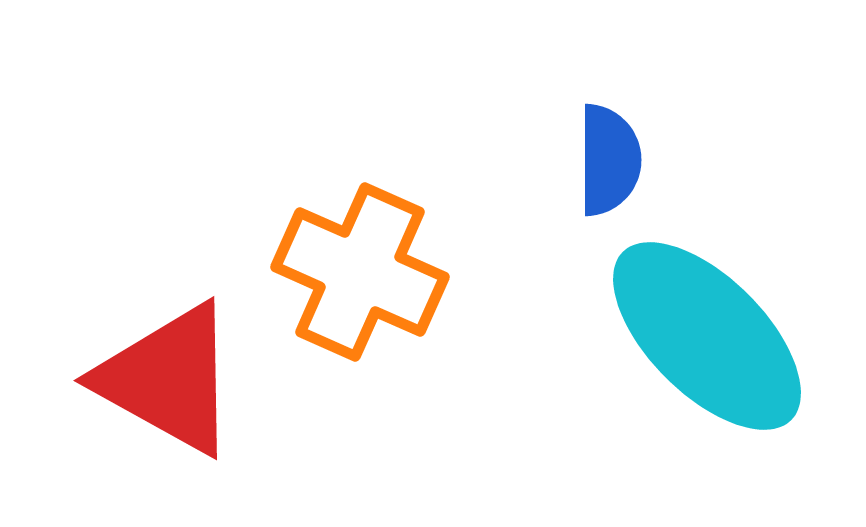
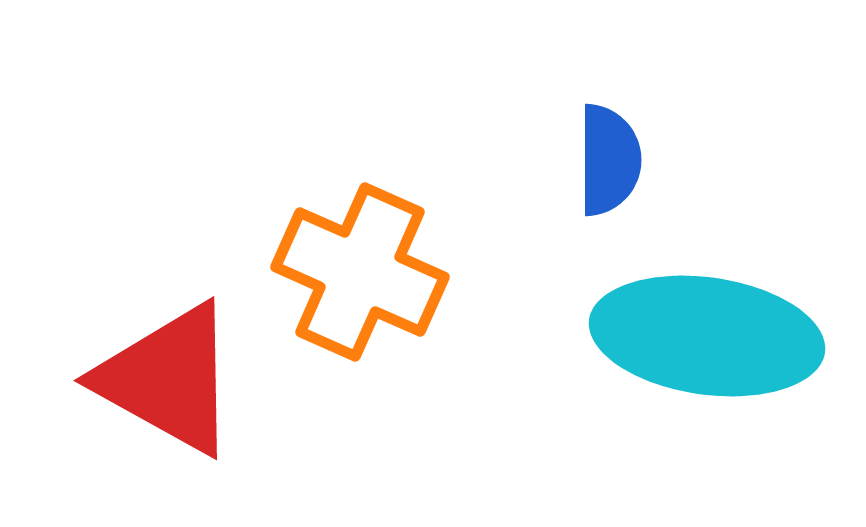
cyan ellipse: rotated 37 degrees counterclockwise
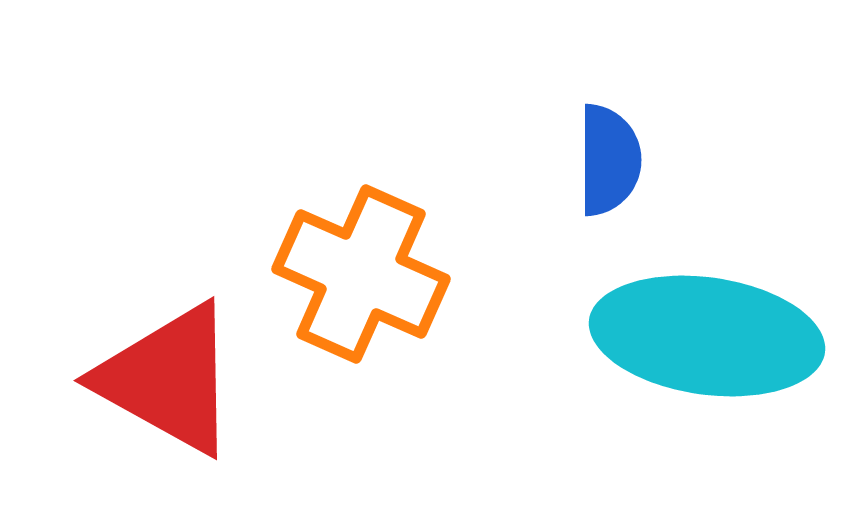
orange cross: moved 1 px right, 2 px down
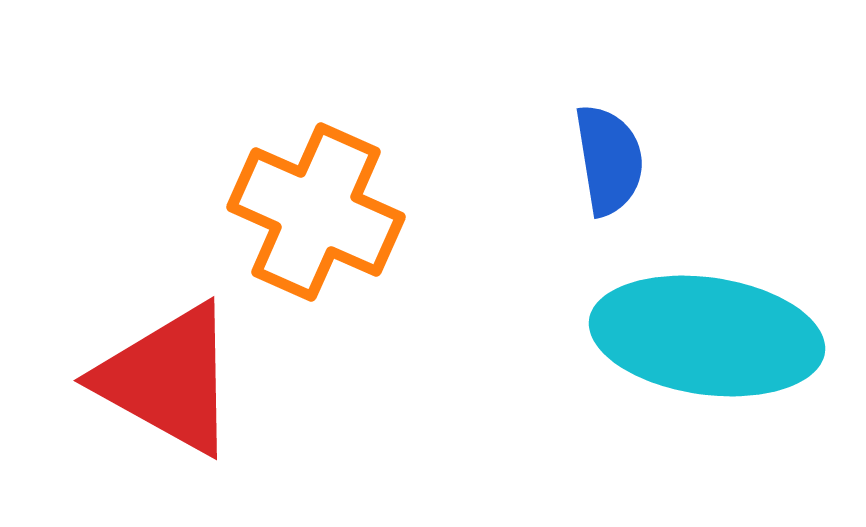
blue semicircle: rotated 9 degrees counterclockwise
orange cross: moved 45 px left, 62 px up
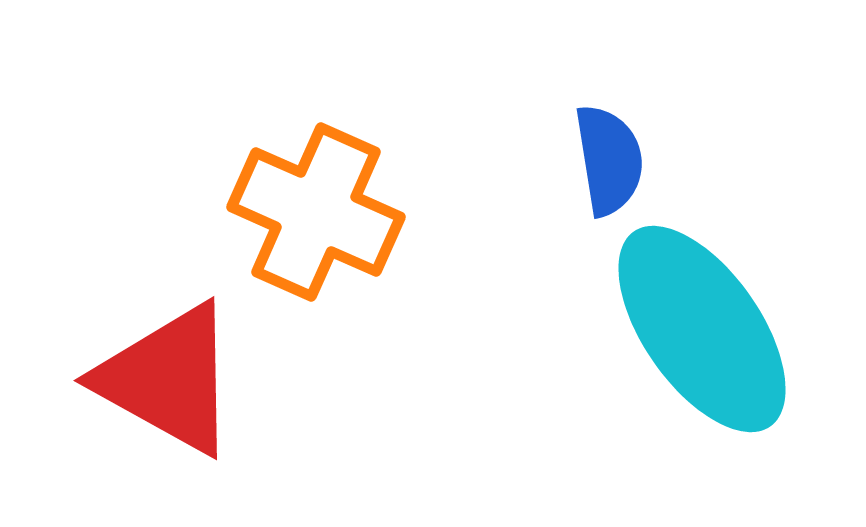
cyan ellipse: moved 5 px left, 7 px up; rotated 47 degrees clockwise
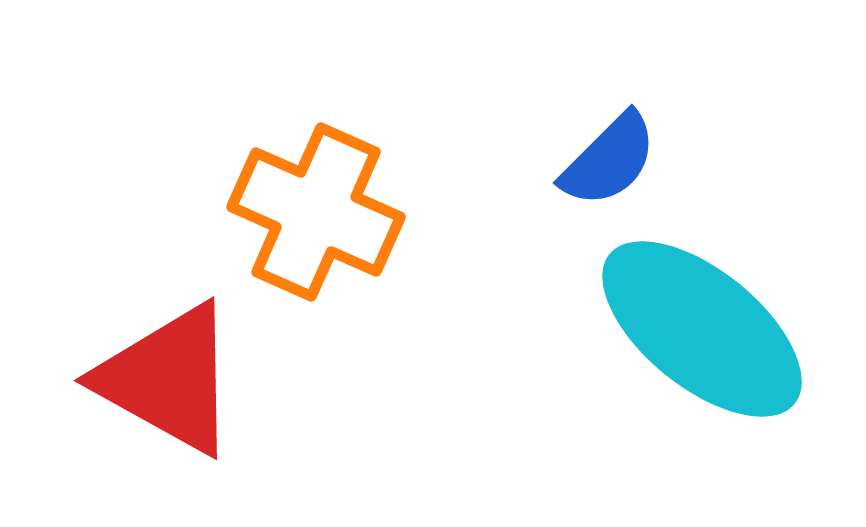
blue semicircle: rotated 54 degrees clockwise
cyan ellipse: rotated 16 degrees counterclockwise
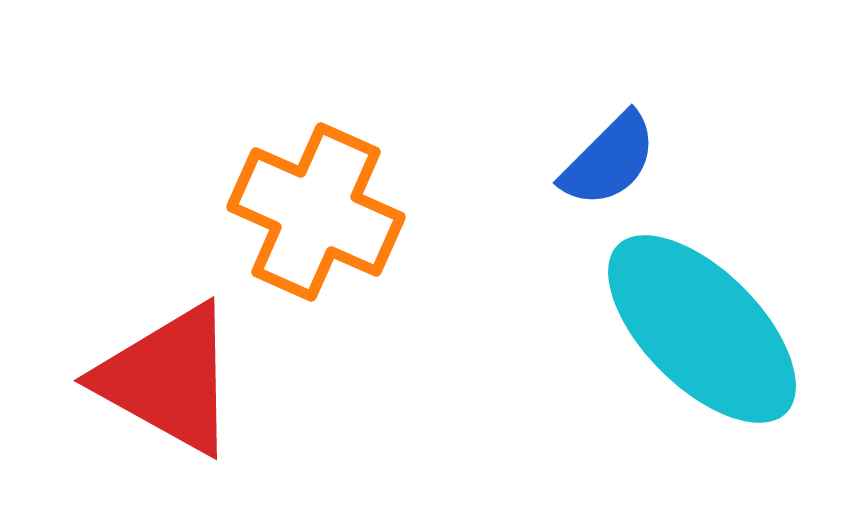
cyan ellipse: rotated 6 degrees clockwise
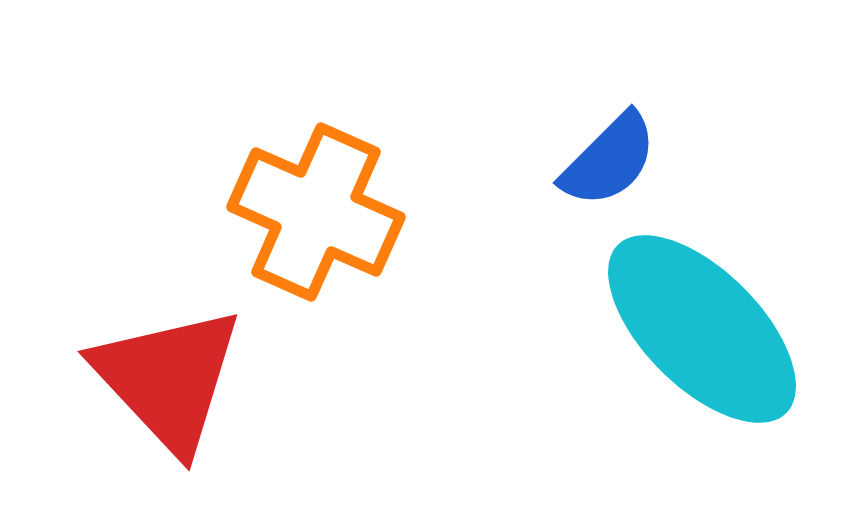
red triangle: rotated 18 degrees clockwise
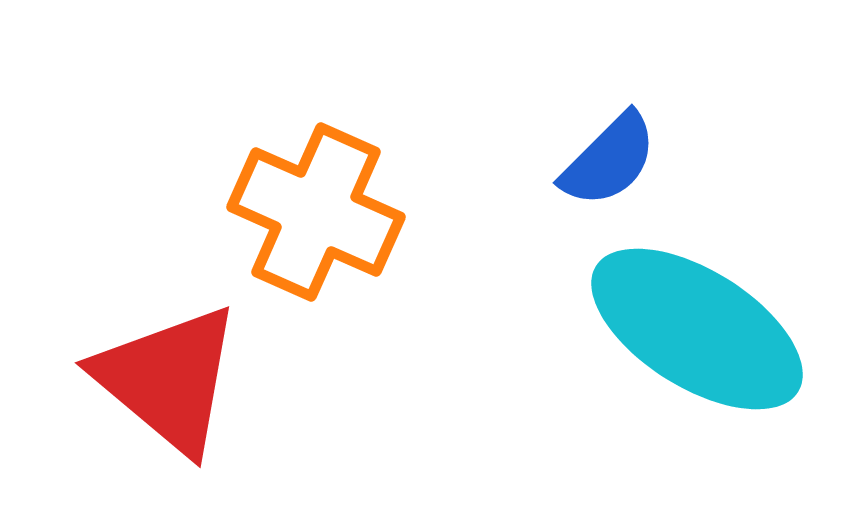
cyan ellipse: moved 5 px left; rotated 13 degrees counterclockwise
red triangle: rotated 7 degrees counterclockwise
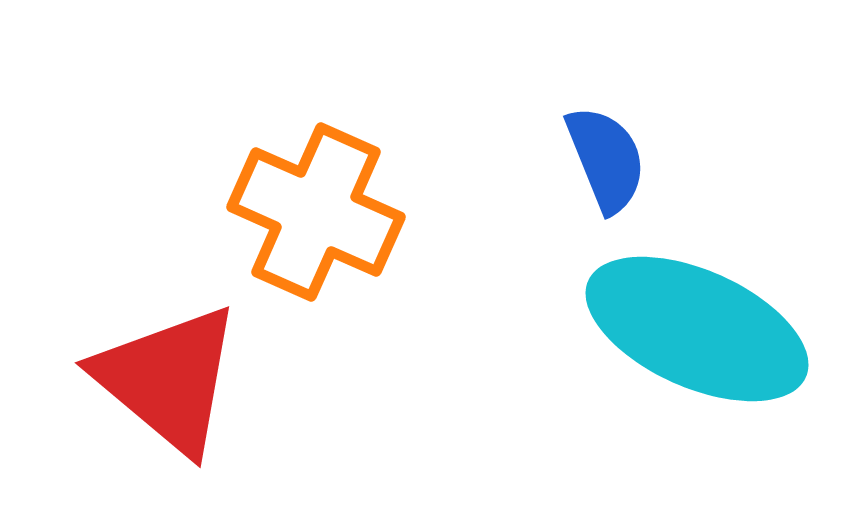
blue semicircle: moved 3 px left, 1 px up; rotated 67 degrees counterclockwise
cyan ellipse: rotated 8 degrees counterclockwise
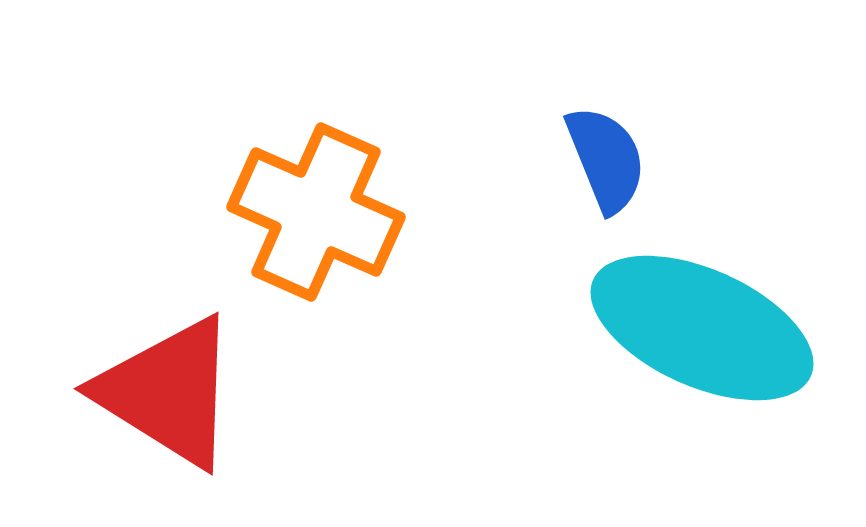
cyan ellipse: moved 5 px right, 1 px up
red triangle: moved 13 px down; rotated 8 degrees counterclockwise
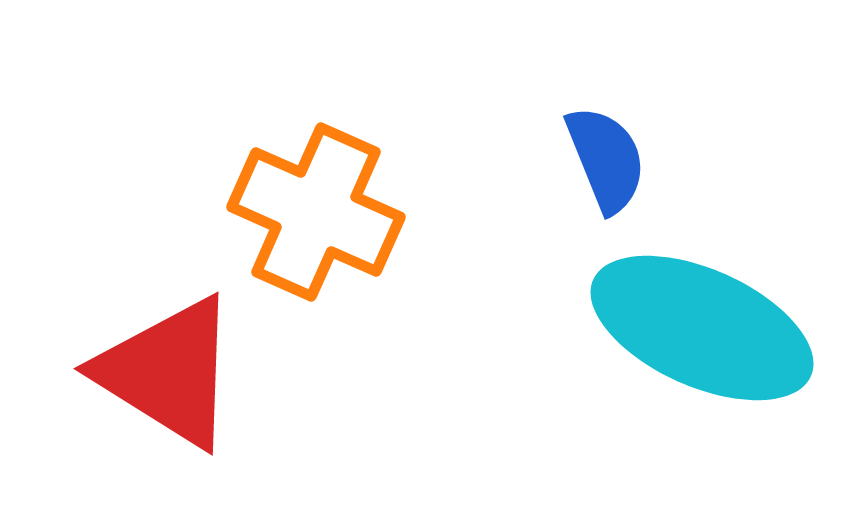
red triangle: moved 20 px up
